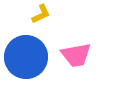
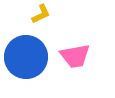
pink trapezoid: moved 1 px left, 1 px down
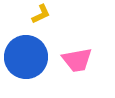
pink trapezoid: moved 2 px right, 4 px down
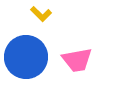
yellow L-shape: rotated 70 degrees clockwise
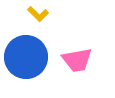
yellow L-shape: moved 3 px left
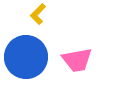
yellow L-shape: rotated 90 degrees clockwise
